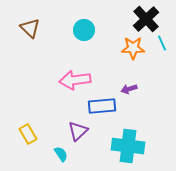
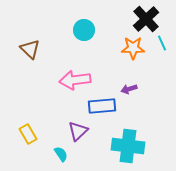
brown triangle: moved 21 px down
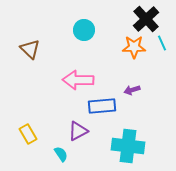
orange star: moved 1 px right, 1 px up
pink arrow: moved 3 px right; rotated 8 degrees clockwise
purple arrow: moved 3 px right, 1 px down
purple triangle: rotated 15 degrees clockwise
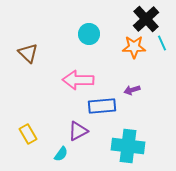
cyan circle: moved 5 px right, 4 px down
brown triangle: moved 2 px left, 4 px down
cyan semicircle: rotated 70 degrees clockwise
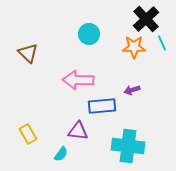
purple triangle: rotated 35 degrees clockwise
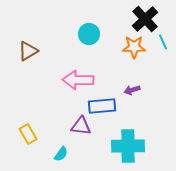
black cross: moved 1 px left
cyan line: moved 1 px right, 1 px up
brown triangle: moved 2 px up; rotated 45 degrees clockwise
purple triangle: moved 3 px right, 5 px up
cyan cross: rotated 8 degrees counterclockwise
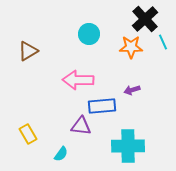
orange star: moved 3 px left
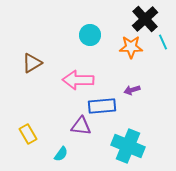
cyan circle: moved 1 px right, 1 px down
brown triangle: moved 4 px right, 12 px down
cyan cross: rotated 24 degrees clockwise
